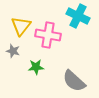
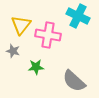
yellow triangle: moved 1 px up
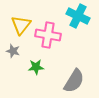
gray semicircle: rotated 100 degrees counterclockwise
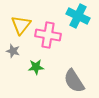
gray semicircle: rotated 115 degrees clockwise
